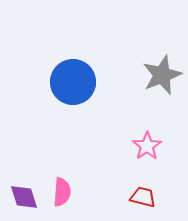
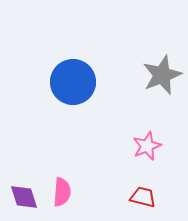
pink star: rotated 12 degrees clockwise
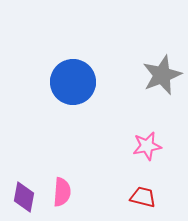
pink star: rotated 12 degrees clockwise
purple diamond: rotated 28 degrees clockwise
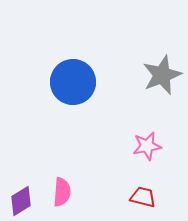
purple diamond: moved 3 px left, 4 px down; rotated 48 degrees clockwise
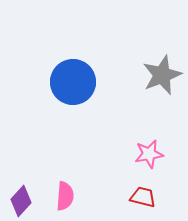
pink star: moved 2 px right, 8 px down
pink semicircle: moved 3 px right, 4 px down
purple diamond: rotated 16 degrees counterclockwise
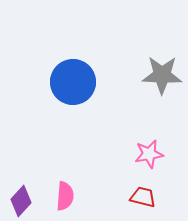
gray star: rotated 24 degrees clockwise
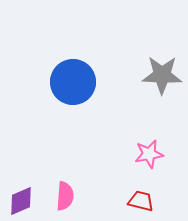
red trapezoid: moved 2 px left, 4 px down
purple diamond: rotated 24 degrees clockwise
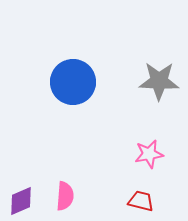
gray star: moved 3 px left, 6 px down
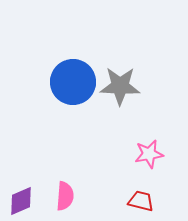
gray star: moved 39 px left, 5 px down
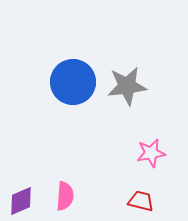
gray star: moved 7 px right; rotated 9 degrees counterclockwise
pink star: moved 2 px right, 1 px up
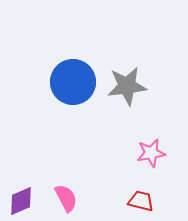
pink semicircle: moved 1 px right, 2 px down; rotated 32 degrees counterclockwise
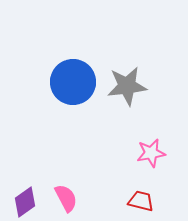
purple diamond: moved 4 px right, 1 px down; rotated 12 degrees counterclockwise
